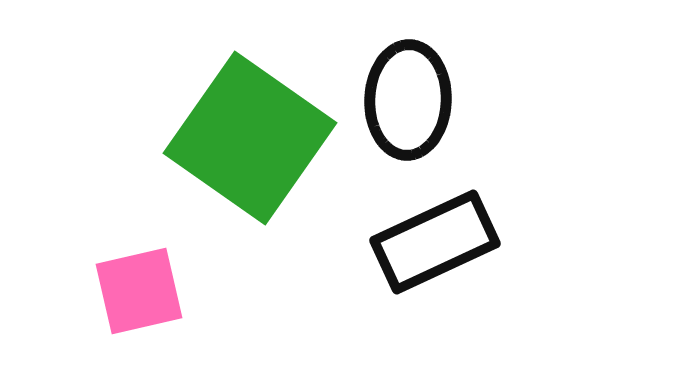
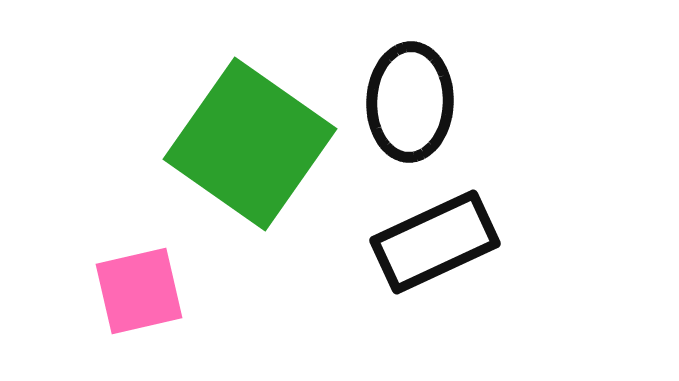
black ellipse: moved 2 px right, 2 px down
green square: moved 6 px down
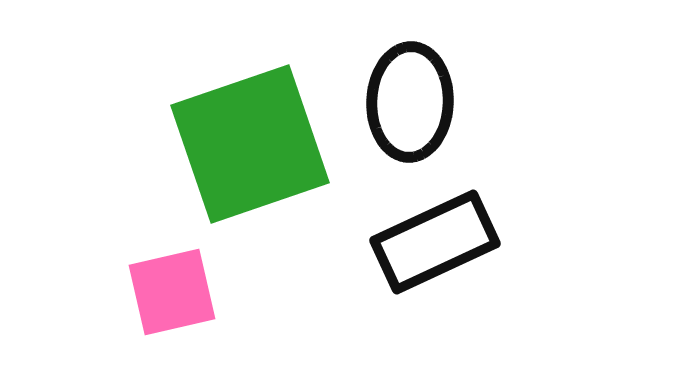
green square: rotated 36 degrees clockwise
pink square: moved 33 px right, 1 px down
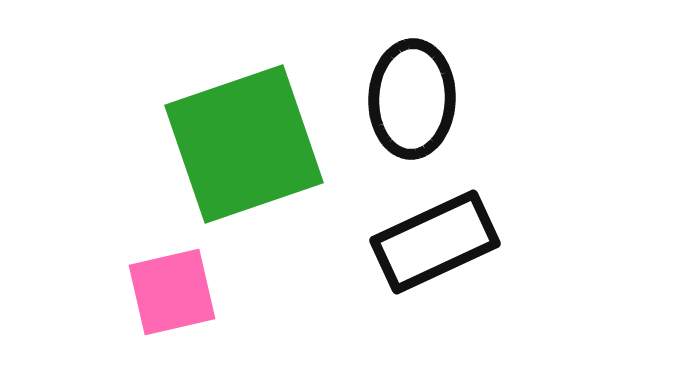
black ellipse: moved 2 px right, 3 px up
green square: moved 6 px left
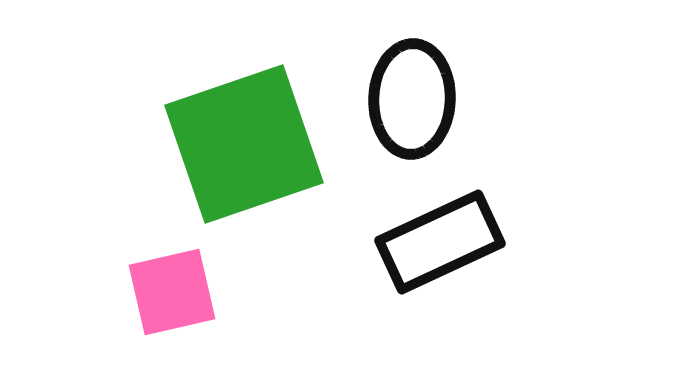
black rectangle: moved 5 px right
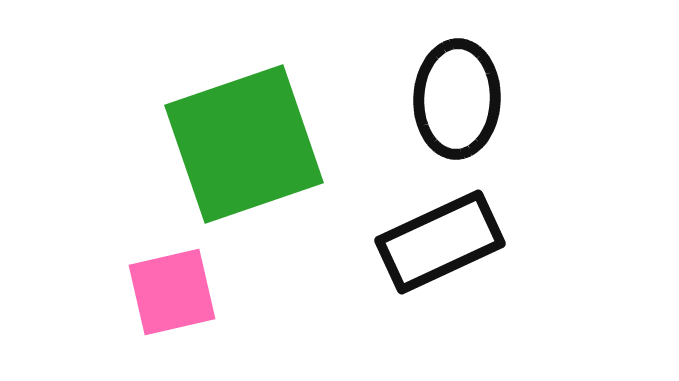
black ellipse: moved 45 px right
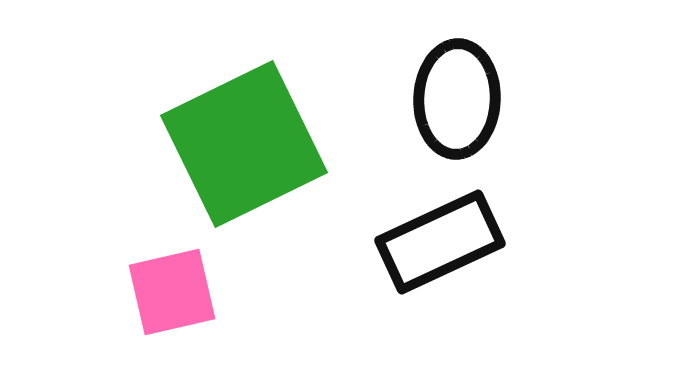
green square: rotated 7 degrees counterclockwise
